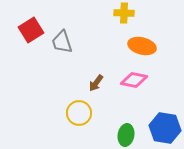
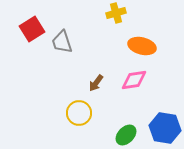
yellow cross: moved 8 px left; rotated 18 degrees counterclockwise
red square: moved 1 px right, 1 px up
pink diamond: rotated 20 degrees counterclockwise
green ellipse: rotated 35 degrees clockwise
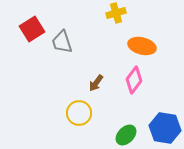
pink diamond: rotated 44 degrees counterclockwise
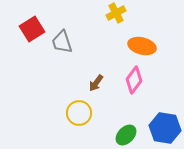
yellow cross: rotated 12 degrees counterclockwise
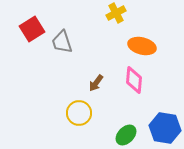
pink diamond: rotated 32 degrees counterclockwise
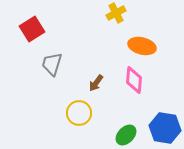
gray trapezoid: moved 10 px left, 22 px down; rotated 35 degrees clockwise
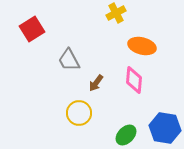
gray trapezoid: moved 17 px right, 4 px up; rotated 45 degrees counterclockwise
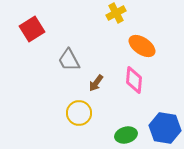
orange ellipse: rotated 20 degrees clockwise
green ellipse: rotated 30 degrees clockwise
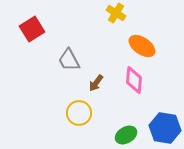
yellow cross: rotated 30 degrees counterclockwise
green ellipse: rotated 15 degrees counterclockwise
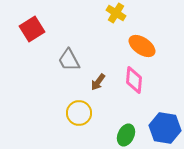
brown arrow: moved 2 px right, 1 px up
green ellipse: rotated 35 degrees counterclockwise
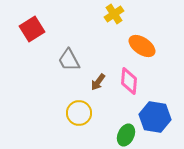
yellow cross: moved 2 px left, 1 px down; rotated 24 degrees clockwise
pink diamond: moved 5 px left, 1 px down
blue hexagon: moved 10 px left, 11 px up
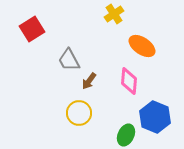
brown arrow: moved 9 px left, 1 px up
blue hexagon: rotated 12 degrees clockwise
